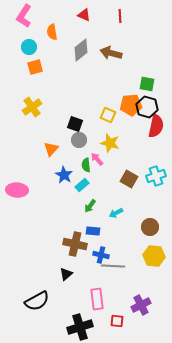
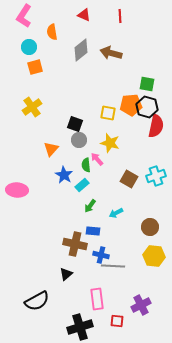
yellow square: moved 2 px up; rotated 14 degrees counterclockwise
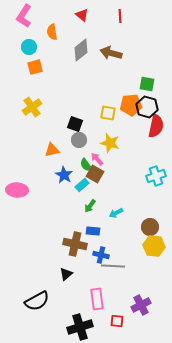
red triangle: moved 2 px left; rotated 16 degrees clockwise
orange triangle: moved 1 px right, 1 px down; rotated 35 degrees clockwise
green semicircle: rotated 32 degrees counterclockwise
brown square: moved 34 px left, 5 px up
yellow hexagon: moved 10 px up
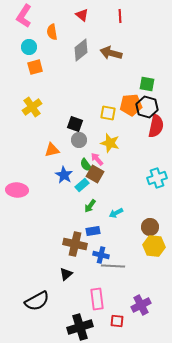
cyan cross: moved 1 px right, 2 px down
blue rectangle: rotated 16 degrees counterclockwise
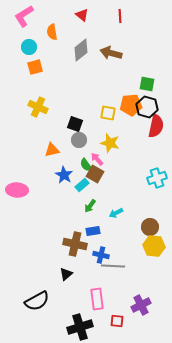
pink L-shape: rotated 25 degrees clockwise
yellow cross: moved 6 px right; rotated 30 degrees counterclockwise
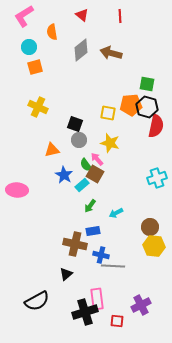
black cross: moved 5 px right, 15 px up
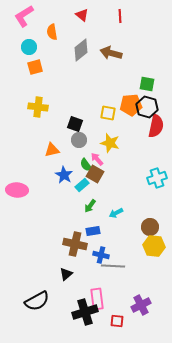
yellow cross: rotated 18 degrees counterclockwise
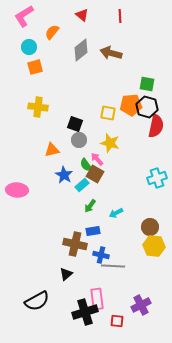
orange semicircle: rotated 49 degrees clockwise
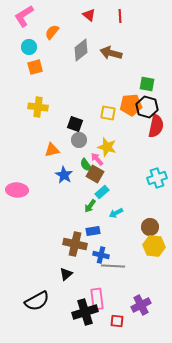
red triangle: moved 7 px right
yellow star: moved 3 px left, 4 px down
cyan rectangle: moved 20 px right, 7 px down
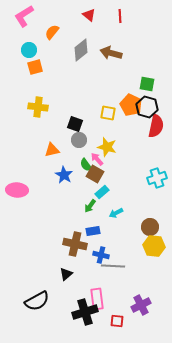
cyan circle: moved 3 px down
orange pentagon: rotated 30 degrees clockwise
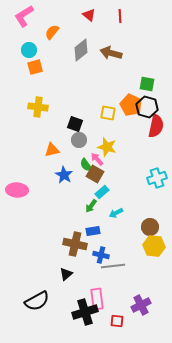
green arrow: moved 1 px right
gray line: rotated 10 degrees counterclockwise
